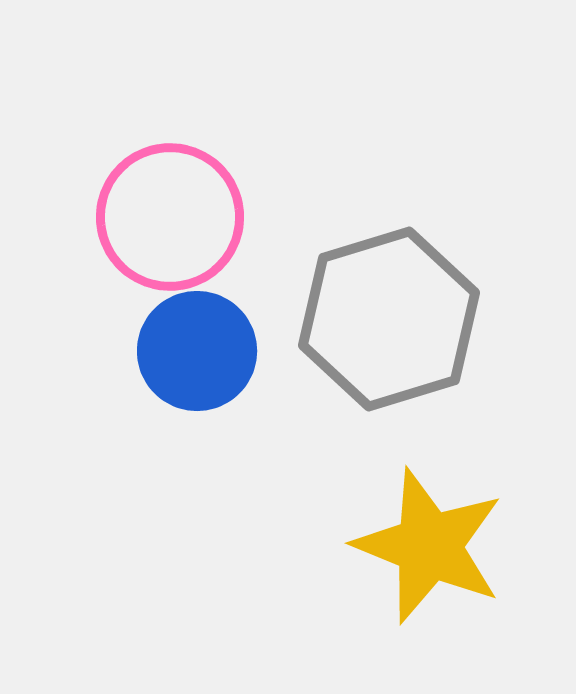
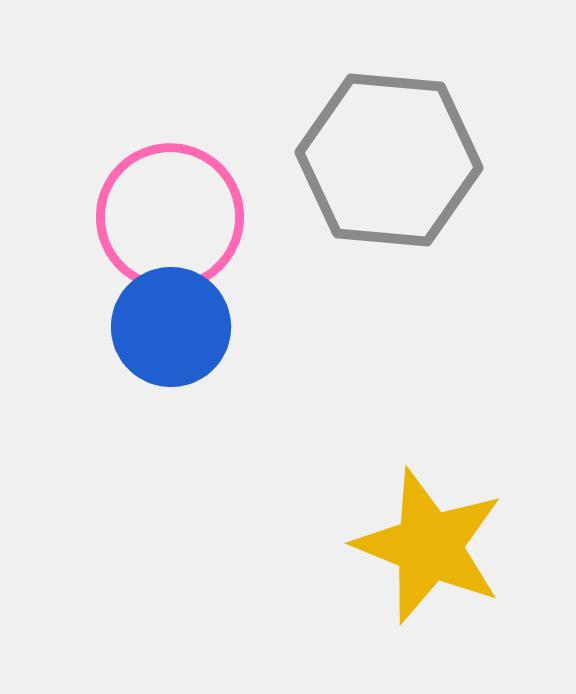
gray hexagon: moved 159 px up; rotated 22 degrees clockwise
blue circle: moved 26 px left, 24 px up
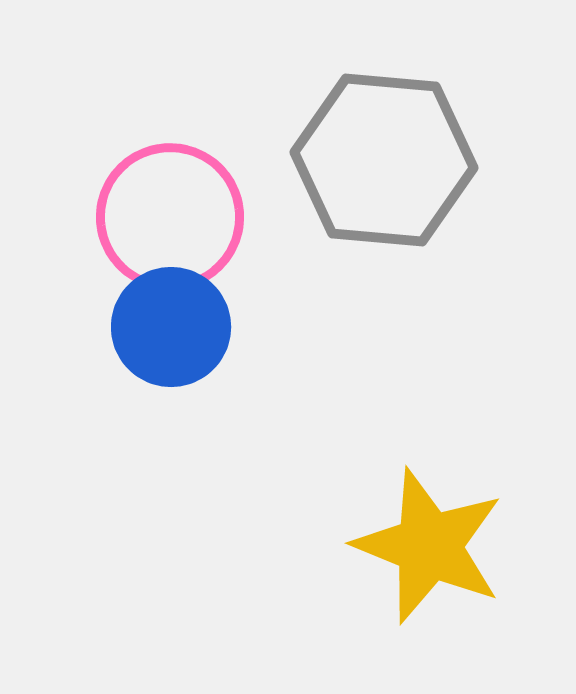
gray hexagon: moved 5 px left
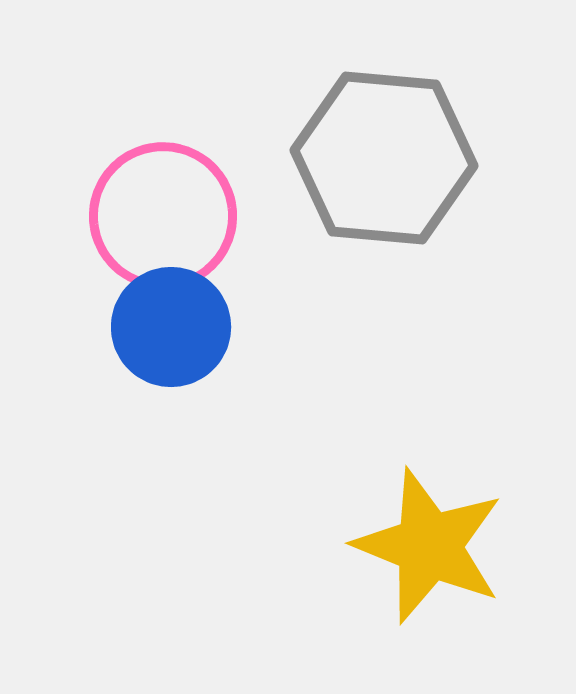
gray hexagon: moved 2 px up
pink circle: moved 7 px left, 1 px up
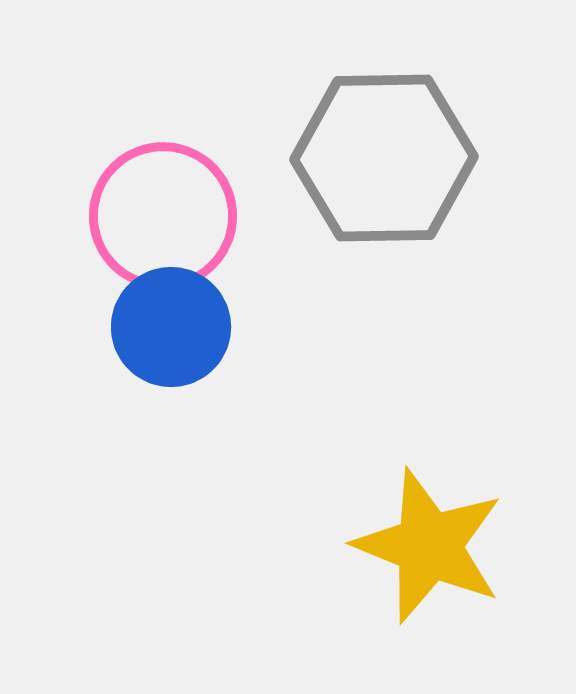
gray hexagon: rotated 6 degrees counterclockwise
